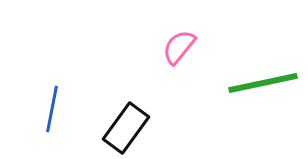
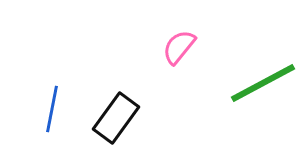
green line: rotated 16 degrees counterclockwise
black rectangle: moved 10 px left, 10 px up
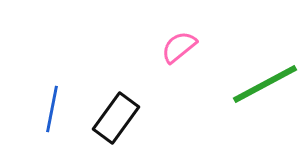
pink semicircle: rotated 12 degrees clockwise
green line: moved 2 px right, 1 px down
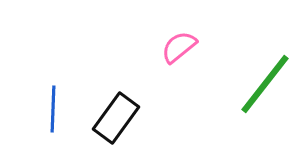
green line: rotated 24 degrees counterclockwise
blue line: moved 1 px right; rotated 9 degrees counterclockwise
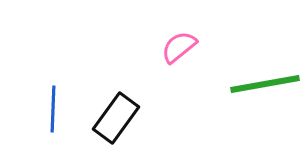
green line: rotated 42 degrees clockwise
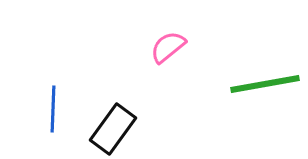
pink semicircle: moved 11 px left
black rectangle: moved 3 px left, 11 px down
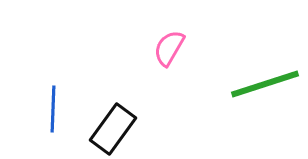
pink semicircle: moved 1 px right, 1 px down; rotated 21 degrees counterclockwise
green line: rotated 8 degrees counterclockwise
